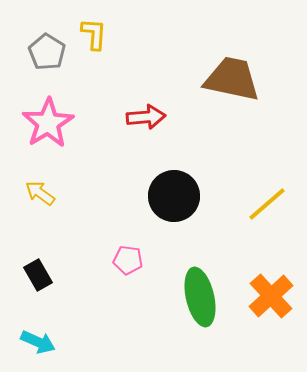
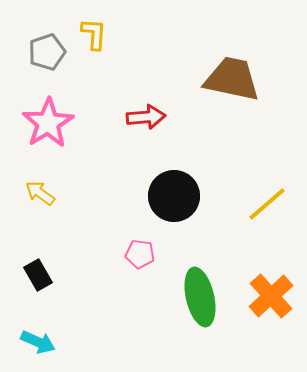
gray pentagon: rotated 21 degrees clockwise
pink pentagon: moved 12 px right, 6 px up
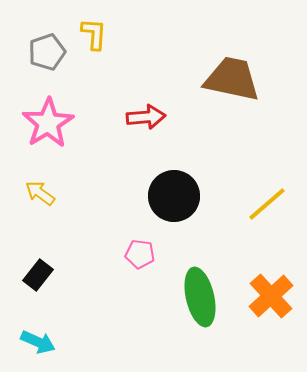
black rectangle: rotated 68 degrees clockwise
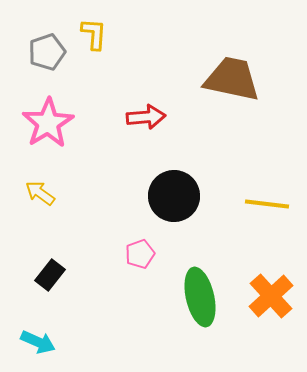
yellow line: rotated 48 degrees clockwise
pink pentagon: rotated 28 degrees counterclockwise
black rectangle: moved 12 px right
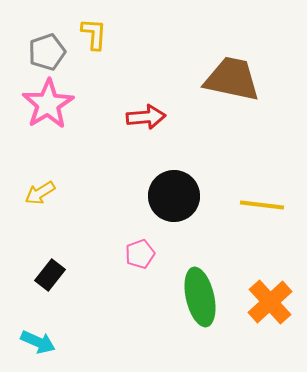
pink star: moved 19 px up
yellow arrow: rotated 68 degrees counterclockwise
yellow line: moved 5 px left, 1 px down
orange cross: moved 1 px left, 6 px down
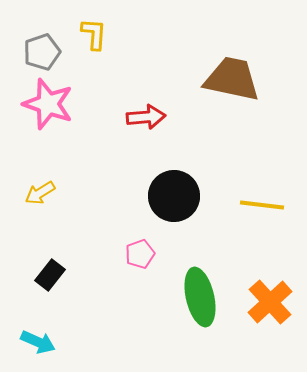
gray pentagon: moved 5 px left
pink star: rotated 21 degrees counterclockwise
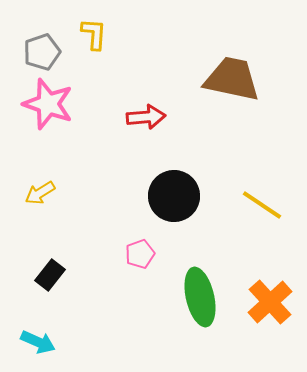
yellow line: rotated 27 degrees clockwise
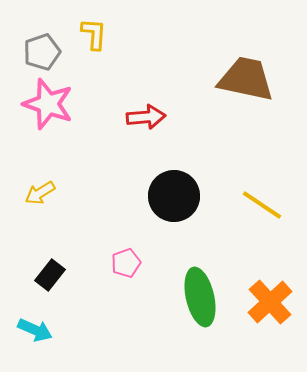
brown trapezoid: moved 14 px right
pink pentagon: moved 14 px left, 9 px down
cyan arrow: moved 3 px left, 12 px up
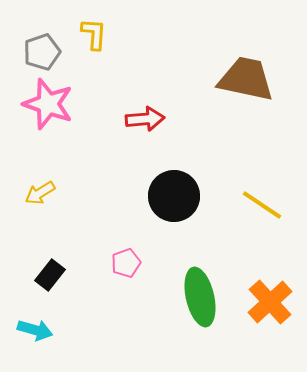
red arrow: moved 1 px left, 2 px down
cyan arrow: rotated 8 degrees counterclockwise
